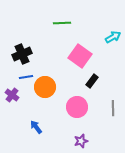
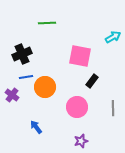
green line: moved 15 px left
pink square: rotated 25 degrees counterclockwise
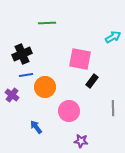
pink square: moved 3 px down
blue line: moved 2 px up
pink circle: moved 8 px left, 4 px down
purple star: rotated 24 degrees clockwise
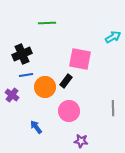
black rectangle: moved 26 px left
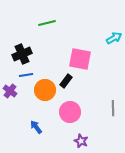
green line: rotated 12 degrees counterclockwise
cyan arrow: moved 1 px right, 1 px down
orange circle: moved 3 px down
purple cross: moved 2 px left, 4 px up
pink circle: moved 1 px right, 1 px down
purple star: rotated 16 degrees clockwise
